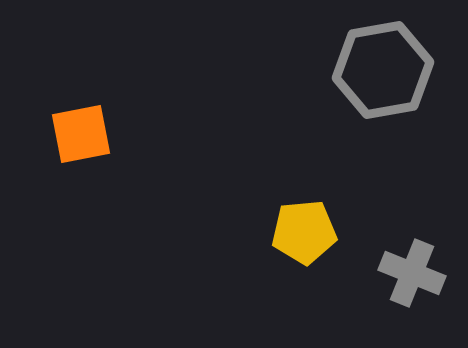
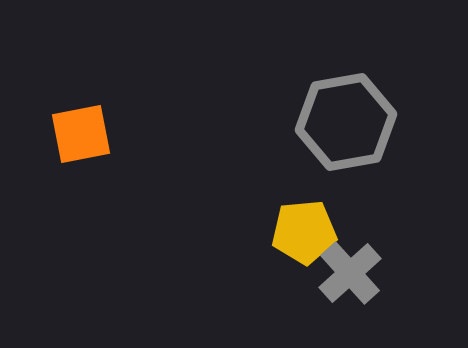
gray hexagon: moved 37 px left, 52 px down
gray cross: moved 62 px left; rotated 26 degrees clockwise
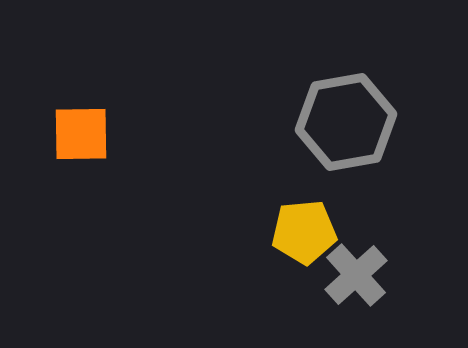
orange square: rotated 10 degrees clockwise
gray cross: moved 6 px right, 2 px down
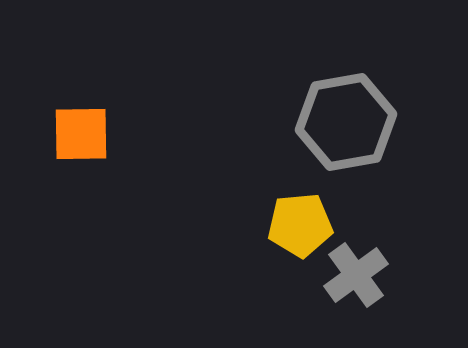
yellow pentagon: moved 4 px left, 7 px up
gray cross: rotated 6 degrees clockwise
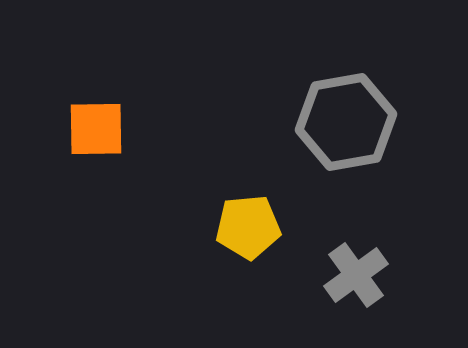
orange square: moved 15 px right, 5 px up
yellow pentagon: moved 52 px left, 2 px down
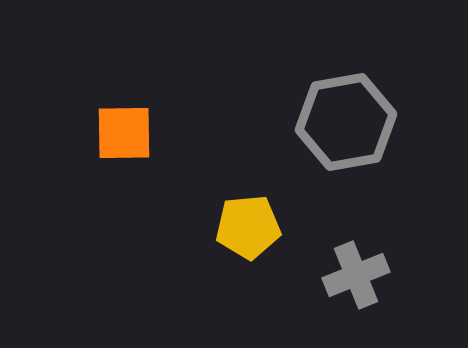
orange square: moved 28 px right, 4 px down
gray cross: rotated 14 degrees clockwise
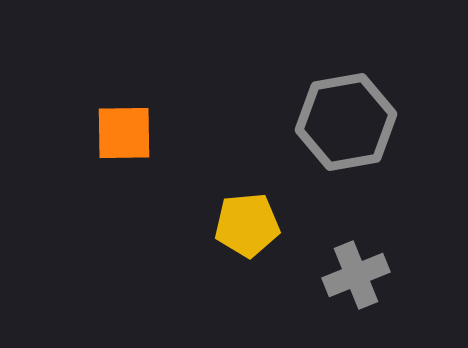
yellow pentagon: moved 1 px left, 2 px up
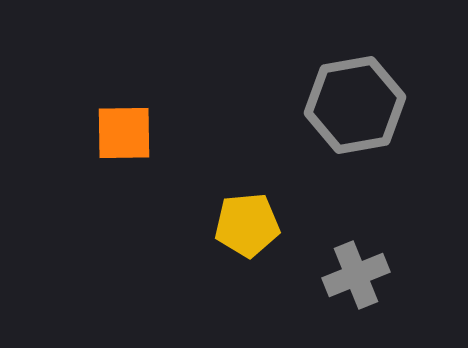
gray hexagon: moved 9 px right, 17 px up
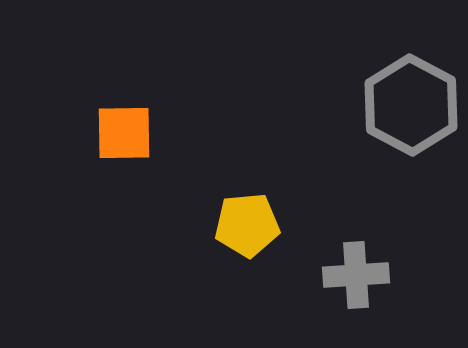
gray hexagon: moved 56 px right; rotated 22 degrees counterclockwise
gray cross: rotated 18 degrees clockwise
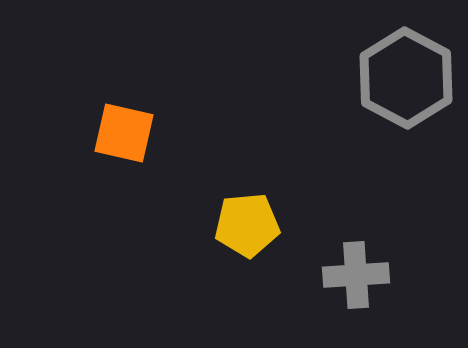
gray hexagon: moved 5 px left, 27 px up
orange square: rotated 14 degrees clockwise
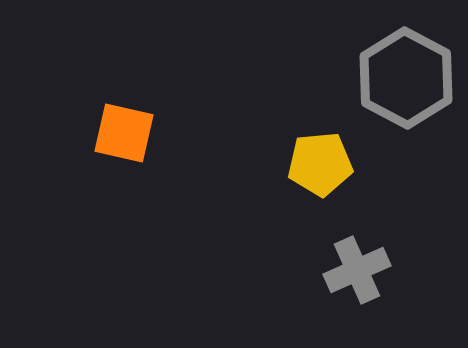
yellow pentagon: moved 73 px right, 61 px up
gray cross: moved 1 px right, 5 px up; rotated 20 degrees counterclockwise
